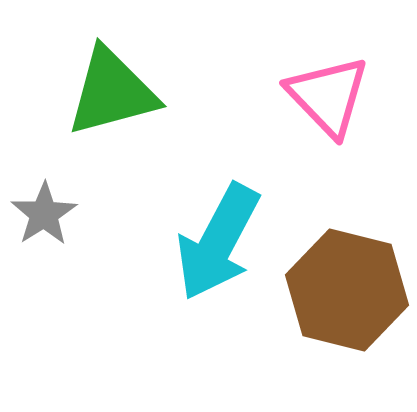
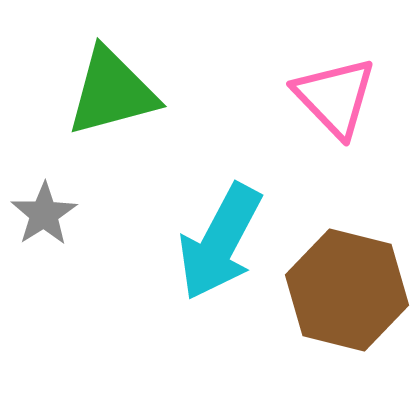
pink triangle: moved 7 px right, 1 px down
cyan arrow: moved 2 px right
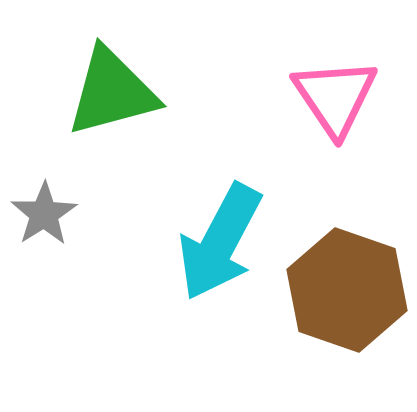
pink triangle: rotated 10 degrees clockwise
brown hexagon: rotated 5 degrees clockwise
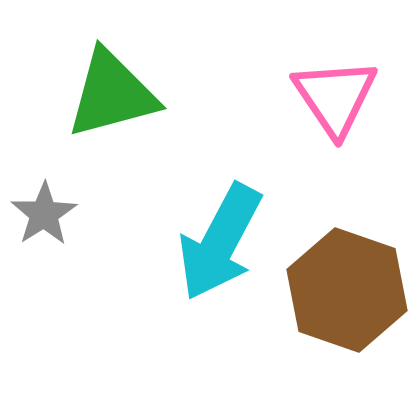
green triangle: moved 2 px down
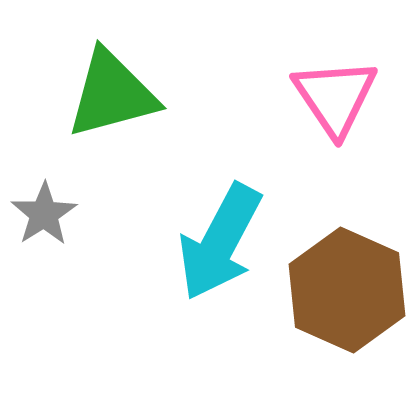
brown hexagon: rotated 5 degrees clockwise
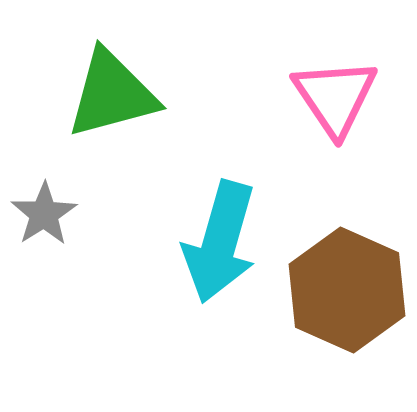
cyan arrow: rotated 12 degrees counterclockwise
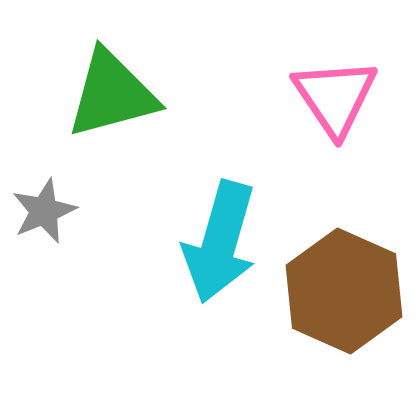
gray star: moved 3 px up; rotated 10 degrees clockwise
brown hexagon: moved 3 px left, 1 px down
